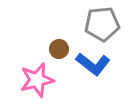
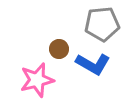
blue L-shape: rotated 8 degrees counterclockwise
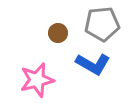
brown circle: moved 1 px left, 16 px up
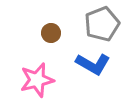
gray pentagon: rotated 16 degrees counterclockwise
brown circle: moved 7 px left
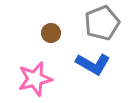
gray pentagon: moved 1 px up
pink star: moved 2 px left, 1 px up
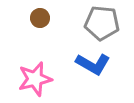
gray pentagon: rotated 28 degrees clockwise
brown circle: moved 11 px left, 15 px up
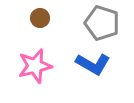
gray pentagon: rotated 12 degrees clockwise
pink star: moved 13 px up
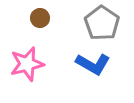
gray pentagon: rotated 16 degrees clockwise
pink star: moved 8 px left, 2 px up
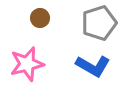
gray pentagon: moved 3 px left; rotated 20 degrees clockwise
blue L-shape: moved 2 px down
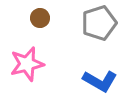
blue L-shape: moved 7 px right, 15 px down
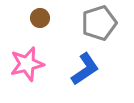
blue L-shape: moved 15 px left, 12 px up; rotated 64 degrees counterclockwise
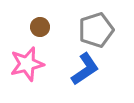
brown circle: moved 9 px down
gray pentagon: moved 3 px left, 7 px down
